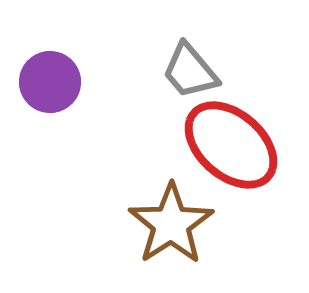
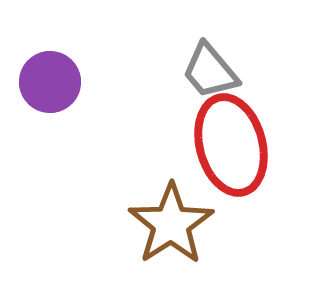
gray trapezoid: moved 20 px right
red ellipse: rotated 34 degrees clockwise
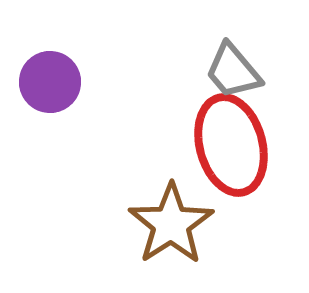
gray trapezoid: moved 23 px right
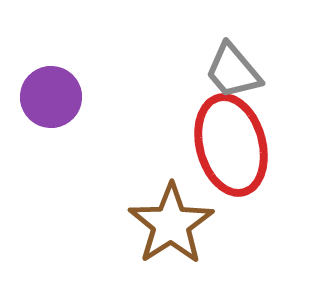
purple circle: moved 1 px right, 15 px down
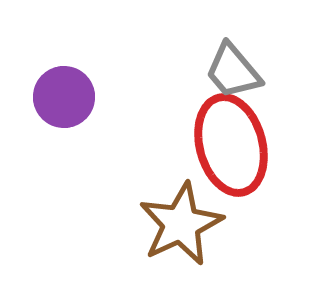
purple circle: moved 13 px right
brown star: moved 10 px right; rotated 8 degrees clockwise
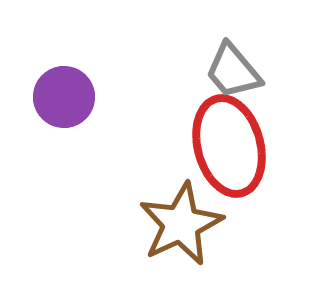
red ellipse: moved 2 px left, 1 px down
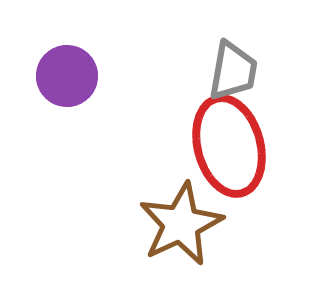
gray trapezoid: rotated 130 degrees counterclockwise
purple circle: moved 3 px right, 21 px up
